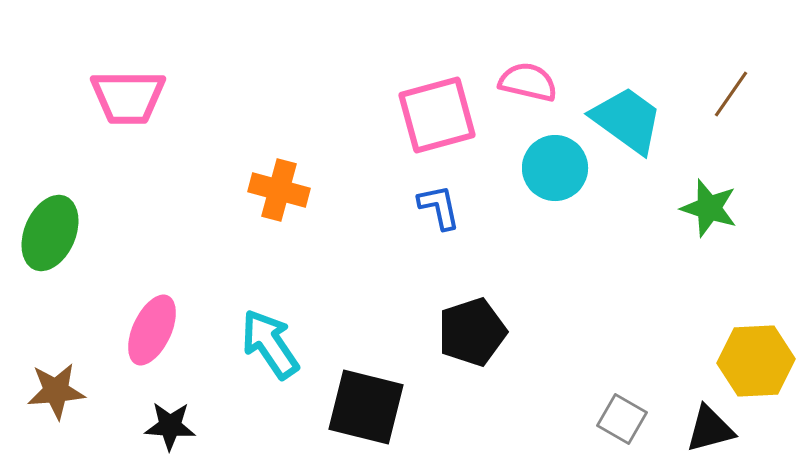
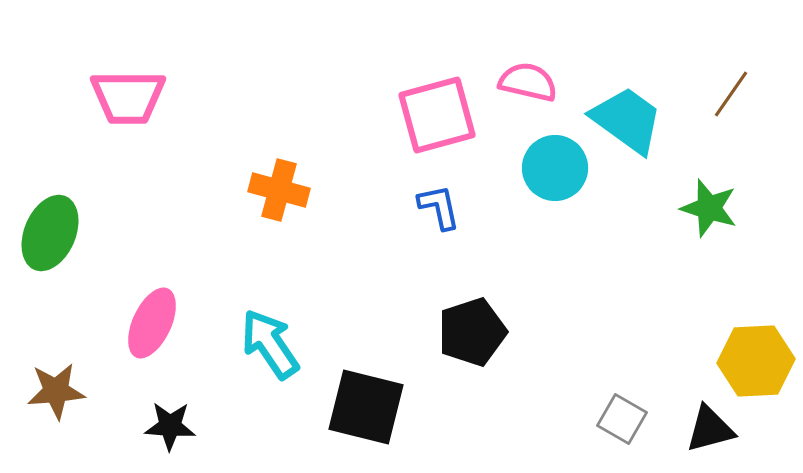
pink ellipse: moved 7 px up
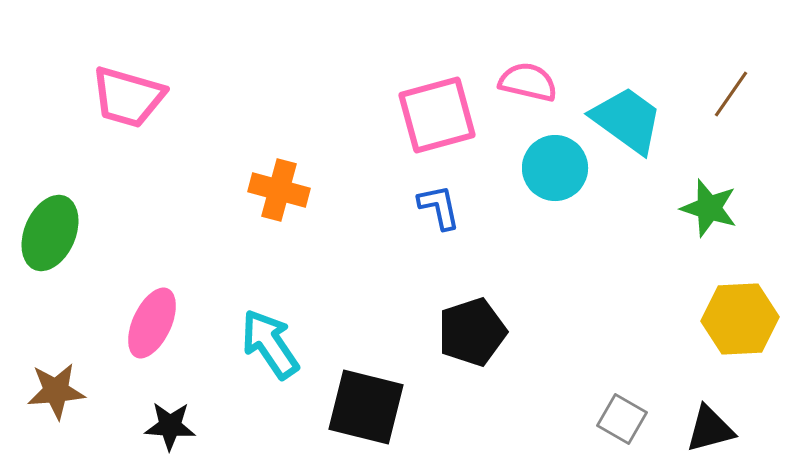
pink trapezoid: rotated 16 degrees clockwise
yellow hexagon: moved 16 px left, 42 px up
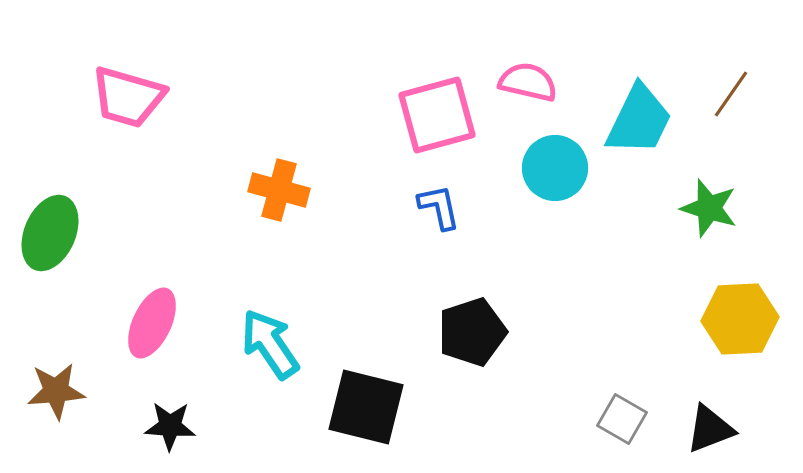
cyan trapezoid: moved 12 px right; rotated 80 degrees clockwise
black triangle: rotated 6 degrees counterclockwise
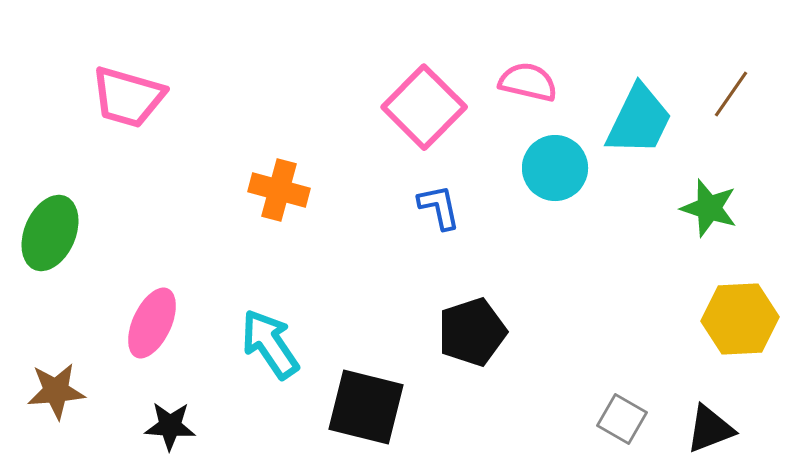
pink square: moved 13 px left, 8 px up; rotated 30 degrees counterclockwise
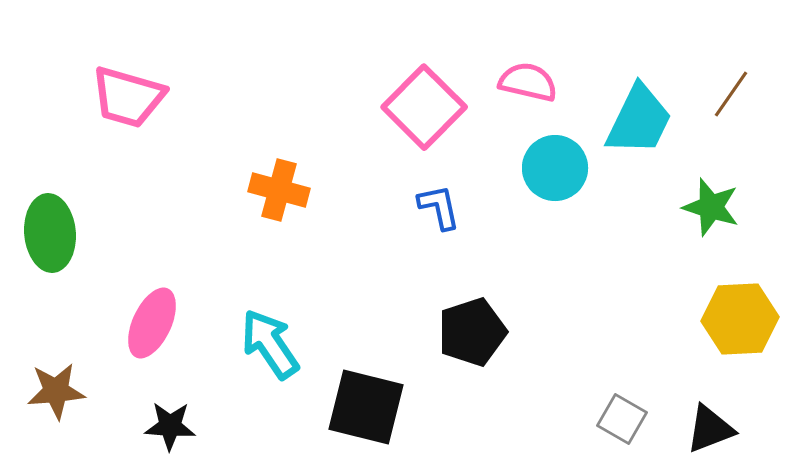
green star: moved 2 px right, 1 px up
green ellipse: rotated 28 degrees counterclockwise
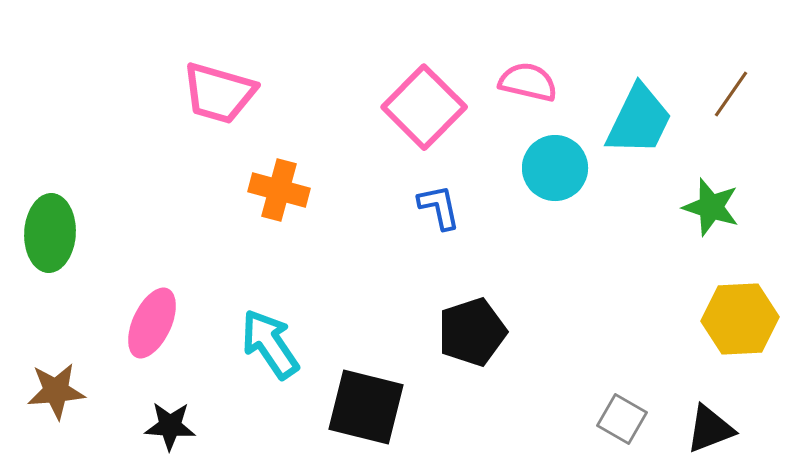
pink trapezoid: moved 91 px right, 4 px up
green ellipse: rotated 8 degrees clockwise
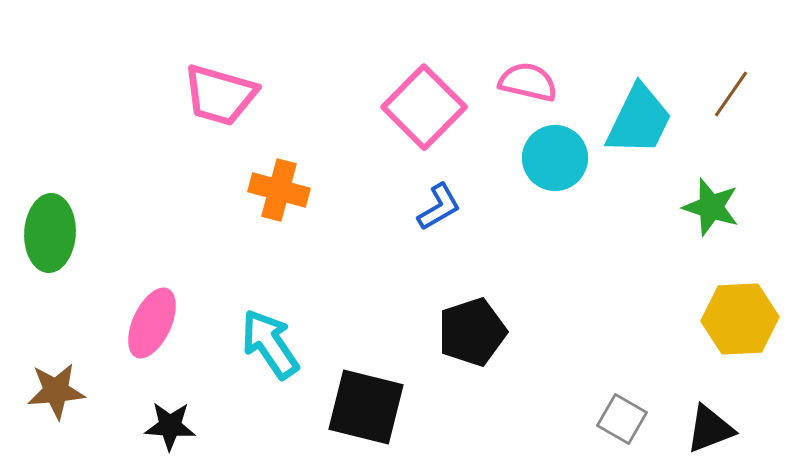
pink trapezoid: moved 1 px right, 2 px down
cyan circle: moved 10 px up
blue L-shape: rotated 72 degrees clockwise
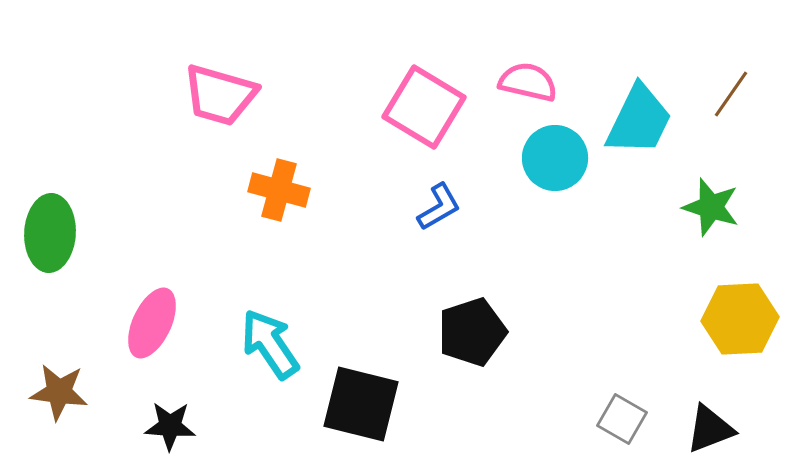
pink square: rotated 14 degrees counterclockwise
brown star: moved 3 px right, 1 px down; rotated 12 degrees clockwise
black square: moved 5 px left, 3 px up
